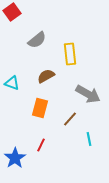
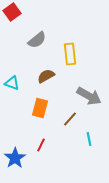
gray arrow: moved 1 px right, 2 px down
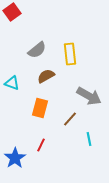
gray semicircle: moved 10 px down
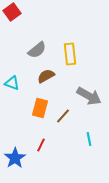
brown line: moved 7 px left, 3 px up
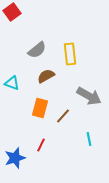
blue star: rotated 15 degrees clockwise
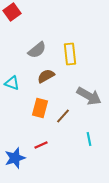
red line: rotated 40 degrees clockwise
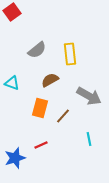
brown semicircle: moved 4 px right, 4 px down
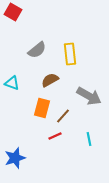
red square: moved 1 px right; rotated 24 degrees counterclockwise
orange rectangle: moved 2 px right
red line: moved 14 px right, 9 px up
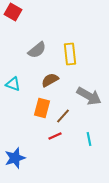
cyan triangle: moved 1 px right, 1 px down
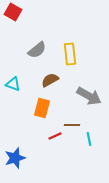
brown line: moved 9 px right, 9 px down; rotated 49 degrees clockwise
